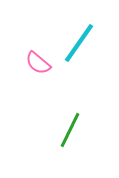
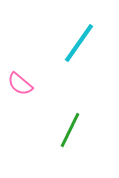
pink semicircle: moved 18 px left, 21 px down
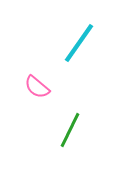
pink semicircle: moved 17 px right, 3 px down
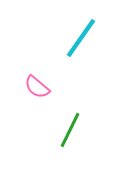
cyan line: moved 2 px right, 5 px up
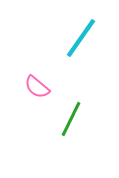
green line: moved 1 px right, 11 px up
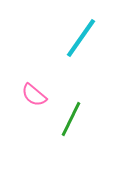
pink semicircle: moved 3 px left, 8 px down
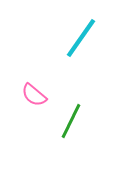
green line: moved 2 px down
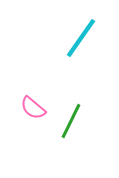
pink semicircle: moved 1 px left, 13 px down
